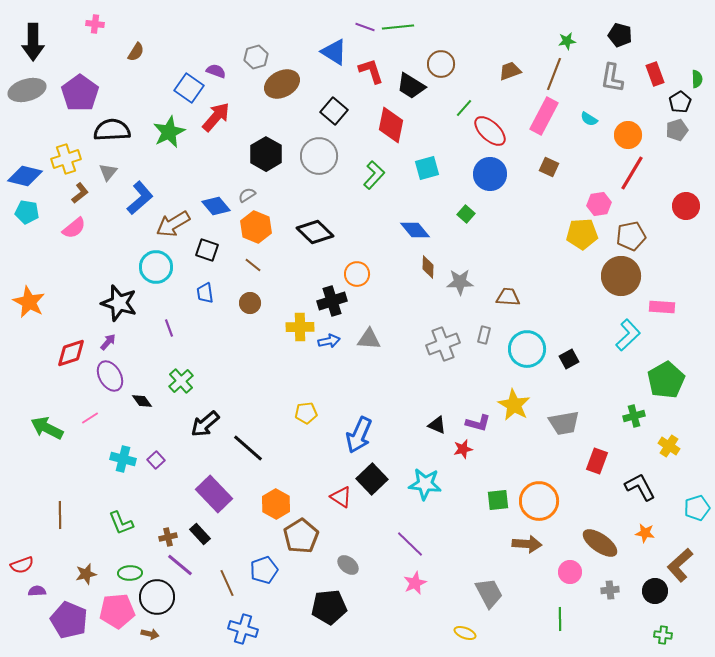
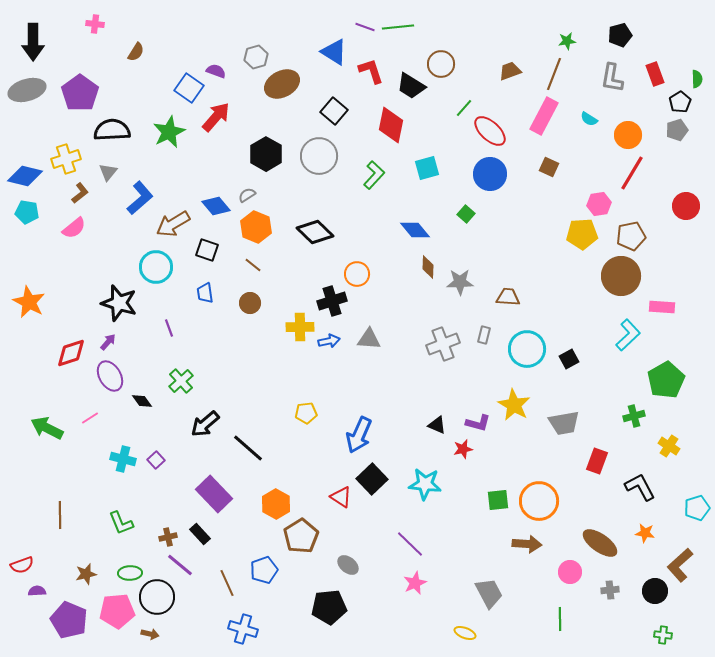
black pentagon at (620, 35): rotated 30 degrees counterclockwise
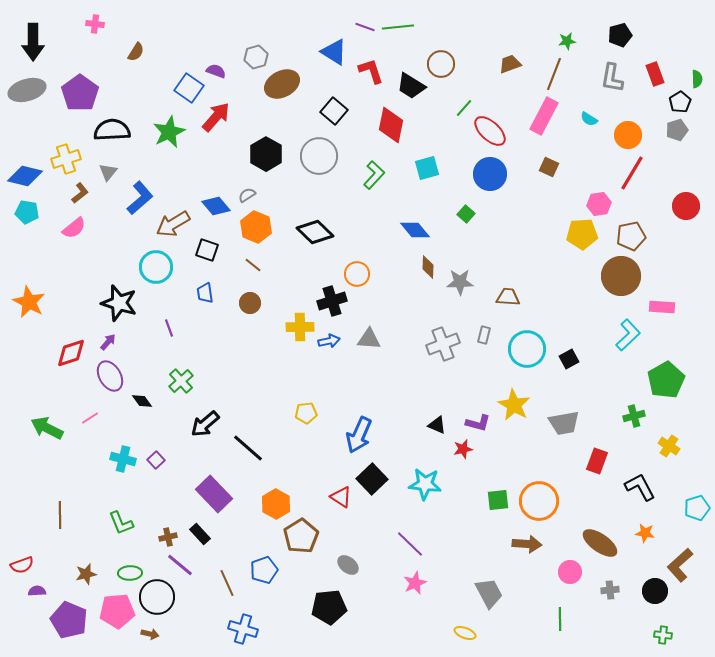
brown trapezoid at (510, 71): moved 7 px up
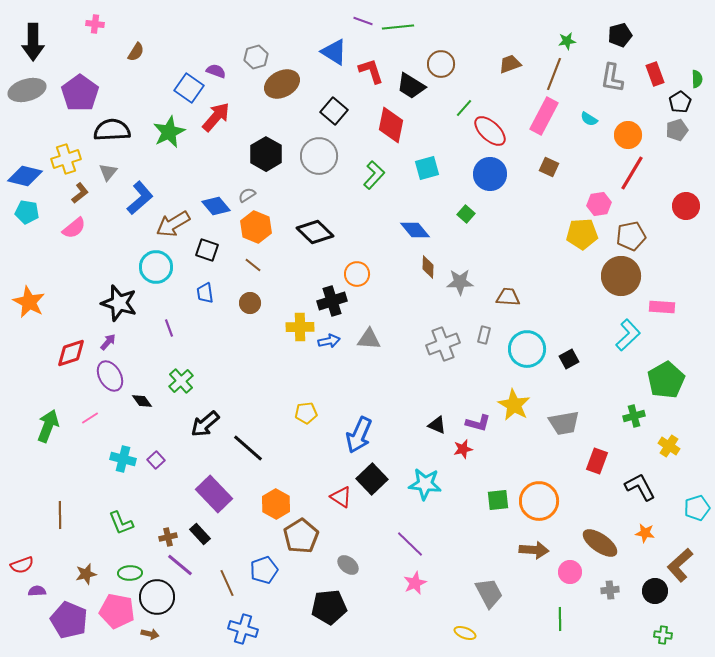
purple line at (365, 27): moved 2 px left, 6 px up
green arrow at (47, 428): moved 1 px right, 2 px up; rotated 84 degrees clockwise
brown arrow at (527, 544): moved 7 px right, 6 px down
pink pentagon at (117, 611): rotated 16 degrees clockwise
